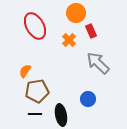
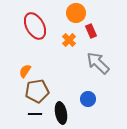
black ellipse: moved 2 px up
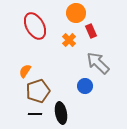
brown pentagon: moved 1 px right; rotated 10 degrees counterclockwise
blue circle: moved 3 px left, 13 px up
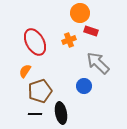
orange circle: moved 4 px right
red ellipse: moved 16 px down
red rectangle: rotated 48 degrees counterclockwise
orange cross: rotated 24 degrees clockwise
blue circle: moved 1 px left
brown pentagon: moved 2 px right
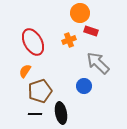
red ellipse: moved 2 px left
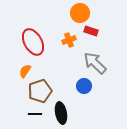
gray arrow: moved 3 px left
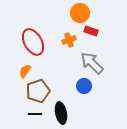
gray arrow: moved 3 px left
brown pentagon: moved 2 px left
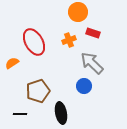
orange circle: moved 2 px left, 1 px up
red rectangle: moved 2 px right, 2 px down
red ellipse: moved 1 px right
orange semicircle: moved 13 px left, 8 px up; rotated 24 degrees clockwise
black line: moved 15 px left
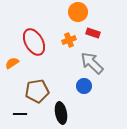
brown pentagon: moved 1 px left; rotated 10 degrees clockwise
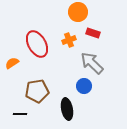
red ellipse: moved 3 px right, 2 px down
black ellipse: moved 6 px right, 4 px up
